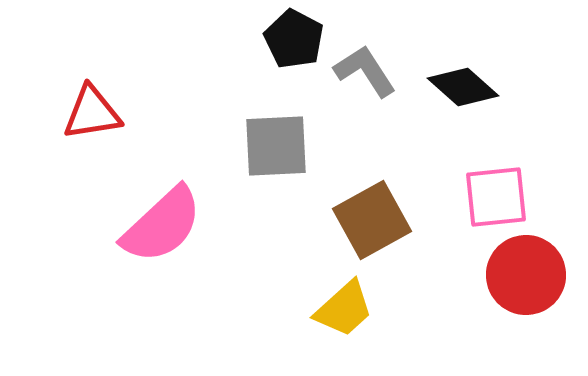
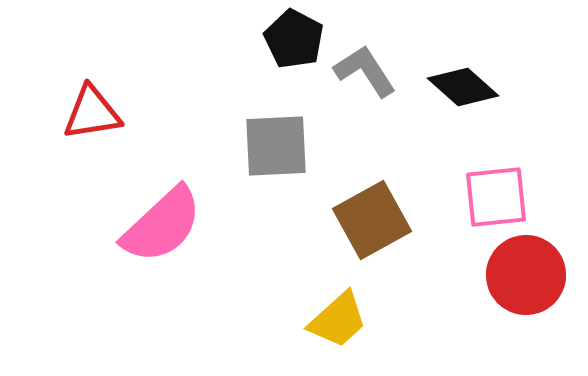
yellow trapezoid: moved 6 px left, 11 px down
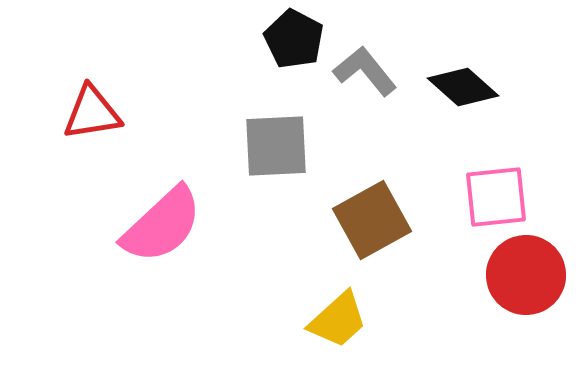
gray L-shape: rotated 6 degrees counterclockwise
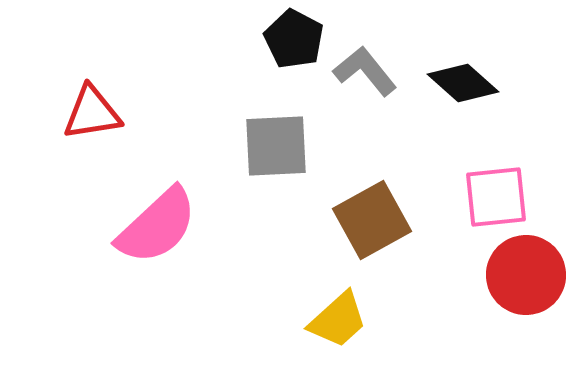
black diamond: moved 4 px up
pink semicircle: moved 5 px left, 1 px down
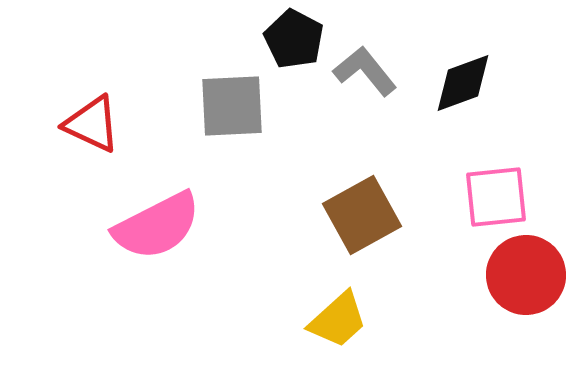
black diamond: rotated 62 degrees counterclockwise
red triangle: moved 11 px down; rotated 34 degrees clockwise
gray square: moved 44 px left, 40 px up
brown square: moved 10 px left, 5 px up
pink semicircle: rotated 16 degrees clockwise
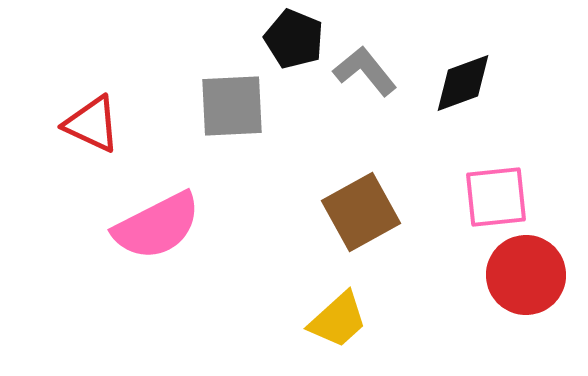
black pentagon: rotated 6 degrees counterclockwise
brown square: moved 1 px left, 3 px up
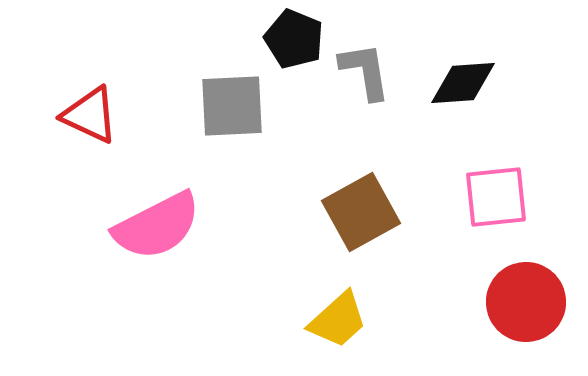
gray L-shape: rotated 30 degrees clockwise
black diamond: rotated 16 degrees clockwise
red triangle: moved 2 px left, 9 px up
red circle: moved 27 px down
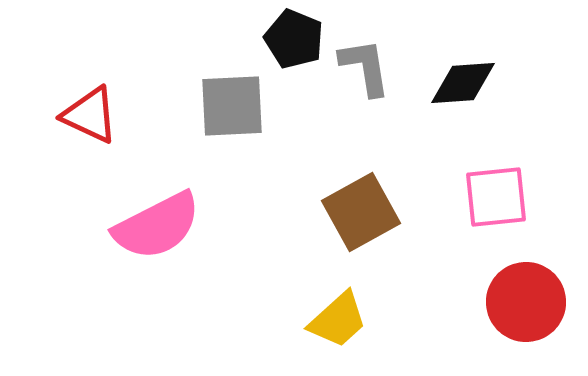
gray L-shape: moved 4 px up
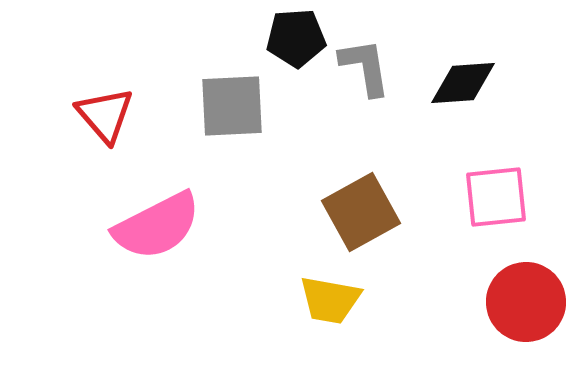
black pentagon: moved 2 px right, 1 px up; rotated 26 degrees counterclockwise
red triangle: moved 15 px right; rotated 24 degrees clockwise
yellow trapezoid: moved 8 px left, 20 px up; rotated 52 degrees clockwise
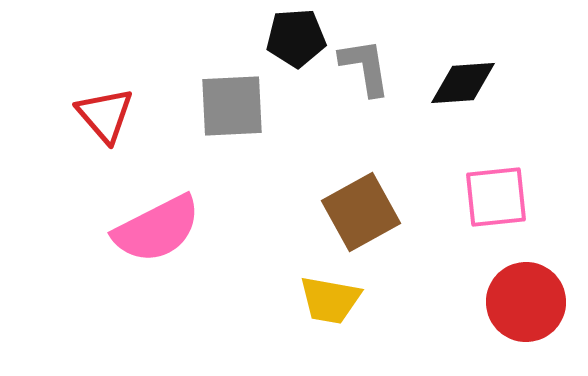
pink semicircle: moved 3 px down
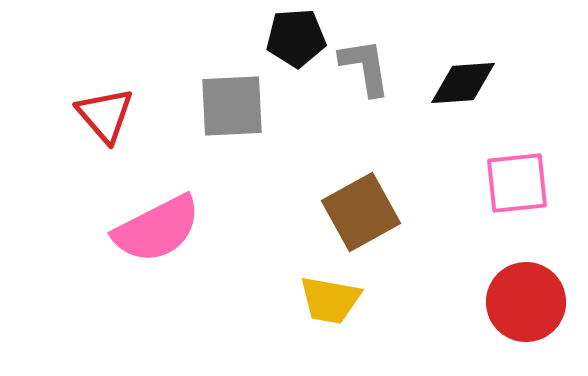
pink square: moved 21 px right, 14 px up
